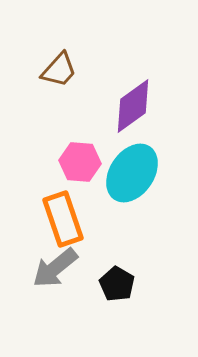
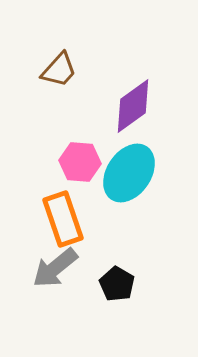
cyan ellipse: moved 3 px left
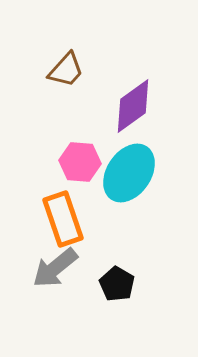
brown trapezoid: moved 7 px right
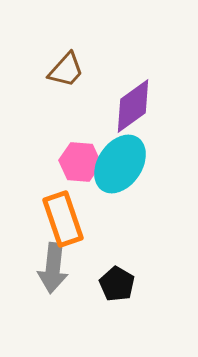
cyan ellipse: moved 9 px left, 9 px up
gray arrow: moved 2 px left; rotated 45 degrees counterclockwise
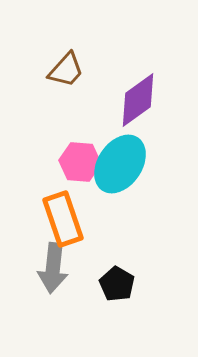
purple diamond: moved 5 px right, 6 px up
